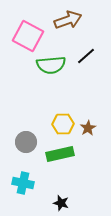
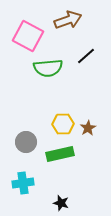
green semicircle: moved 3 px left, 3 px down
cyan cross: rotated 20 degrees counterclockwise
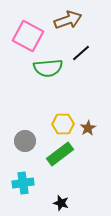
black line: moved 5 px left, 3 px up
gray circle: moved 1 px left, 1 px up
green rectangle: rotated 24 degrees counterclockwise
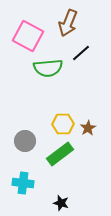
brown arrow: moved 3 px down; rotated 132 degrees clockwise
cyan cross: rotated 15 degrees clockwise
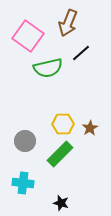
pink square: rotated 8 degrees clockwise
green semicircle: rotated 8 degrees counterclockwise
brown star: moved 2 px right
green rectangle: rotated 8 degrees counterclockwise
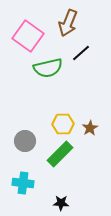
black star: rotated 14 degrees counterclockwise
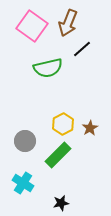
pink square: moved 4 px right, 10 px up
black line: moved 1 px right, 4 px up
yellow hexagon: rotated 25 degrees counterclockwise
green rectangle: moved 2 px left, 1 px down
cyan cross: rotated 25 degrees clockwise
black star: rotated 14 degrees counterclockwise
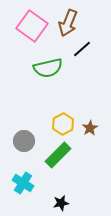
gray circle: moved 1 px left
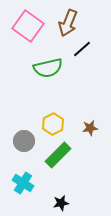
pink square: moved 4 px left
yellow hexagon: moved 10 px left
brown star: rotated 21 degrees clockwise
